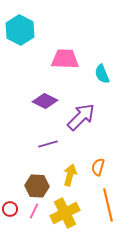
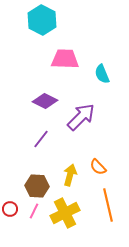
cyan hexagon: moved 22 px right, 10 px up
purple line: moved 7 px left, 5 px up; rotated 36 degrees counterclockwise
orange semicircle: rotated 60 degrees counterclockwise
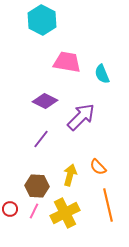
pink trapezoid: moved 2 px right, 3 px down; rotated 8 degrees clockwise
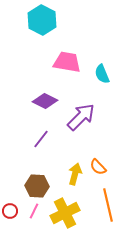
yellow arrow: moved 5 px right, 1 px up
red circle: moved 2 px down
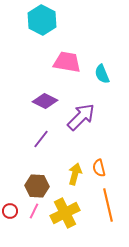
orange semicircle: moved 1 px right, 1 px down; rotated 30 degrees clockwise
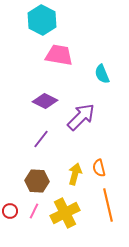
pink trapezoid: moved 8 px left, 7 px up
brown hexagon: moved 5 px up
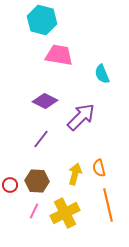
cyan hexagon: rotated 12 degrees counterclockwise
red circle: moved 26 px up
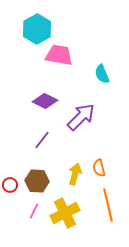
cyan hexagon: moved 5 px left, 9 px down; rotated 16 degrees clockwise
purple line: moved 1 px right, 1 px down
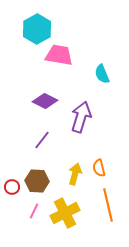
purple arrow: rotated 28 degrees counterclockwise
red circle: moved 2 px right, 2 px down
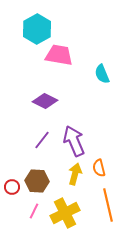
purple arrow: moved 7 px left, 24 px down; rotated 40 degrees counterclockwise
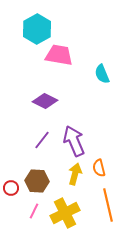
red circle: moved 1 px left, 1 px down
